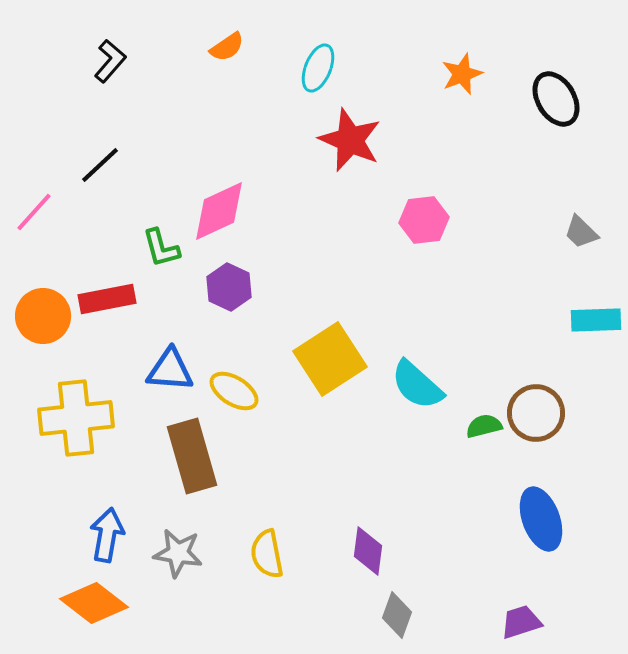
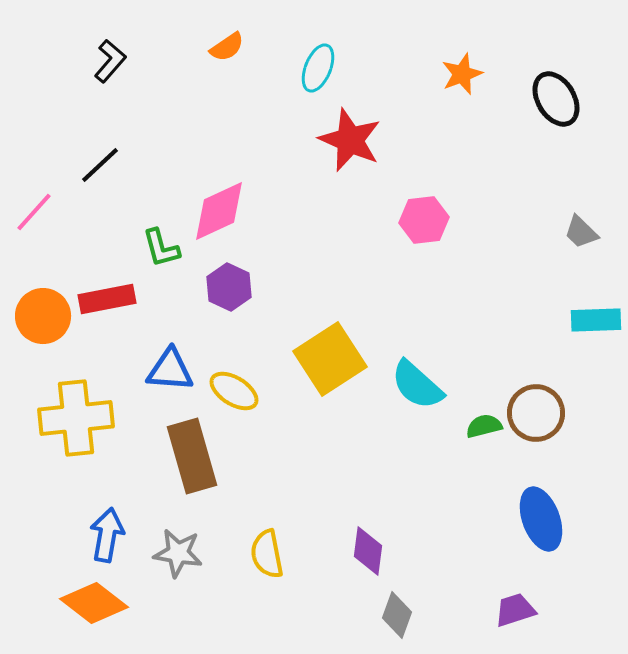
purple trapezoid: moved 6 px left, 12 px up
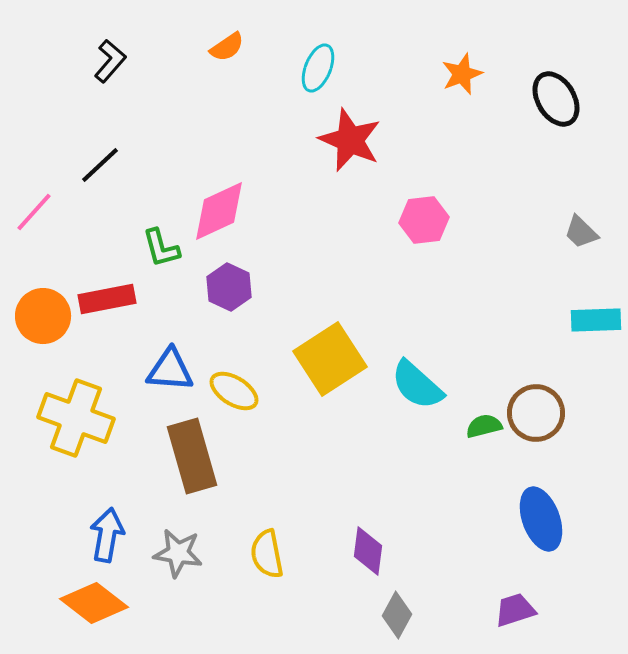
yellow cross: rotated 26 degrees clockwise
gray diamond: rotated 9 degrees clockwise
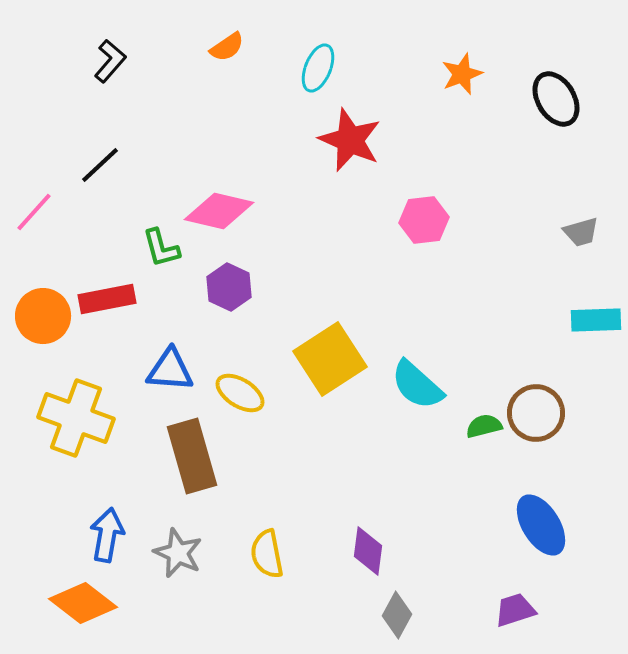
pink diamond: rotated 38 degrees clockwise
gray trapezoid: rotated 60 degrees counterclockwise
yellow ellipse: moved 6 px right, 2 px down
blue ellipse: moved 6 px down; rotated 12 degrees counterclockwise
gray star: rotated 15 degrees clockwise
orange diamond: moved 11 px left
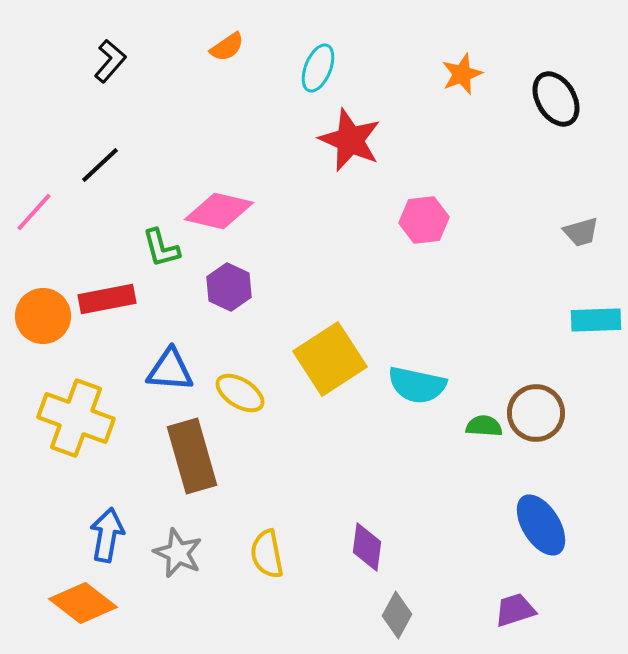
cyan semicircle: rotated 30 degrees counterclockwise
green semicircle: rotated 18 degrees clockwise
purple diamond: moved 1 px left, 4 px up
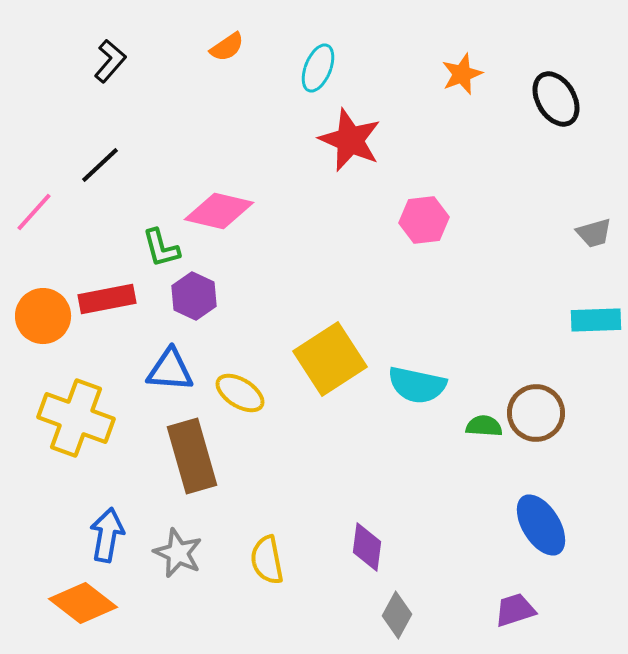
gray trapezoid: moved 13 px right, 1 px down
purple hexagon: moved 35 px left, 9 px down
yellow semicircle: moved 6 px down
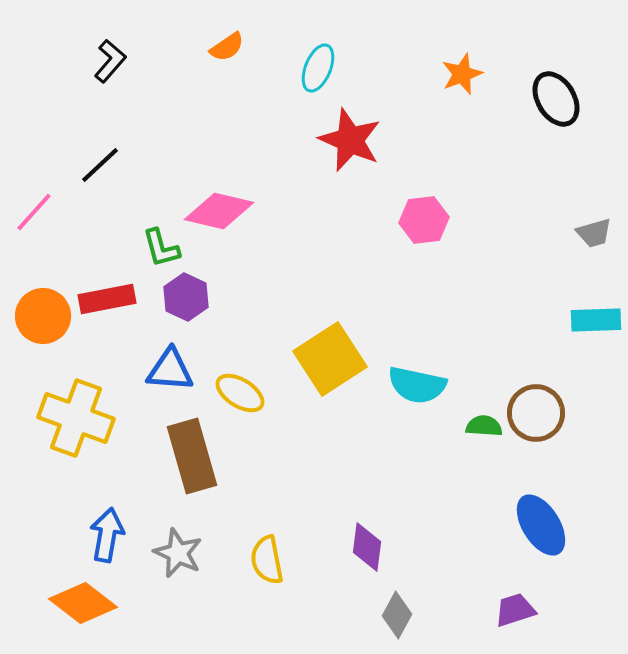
purple hexagon: moved 8 px left, 1 px down
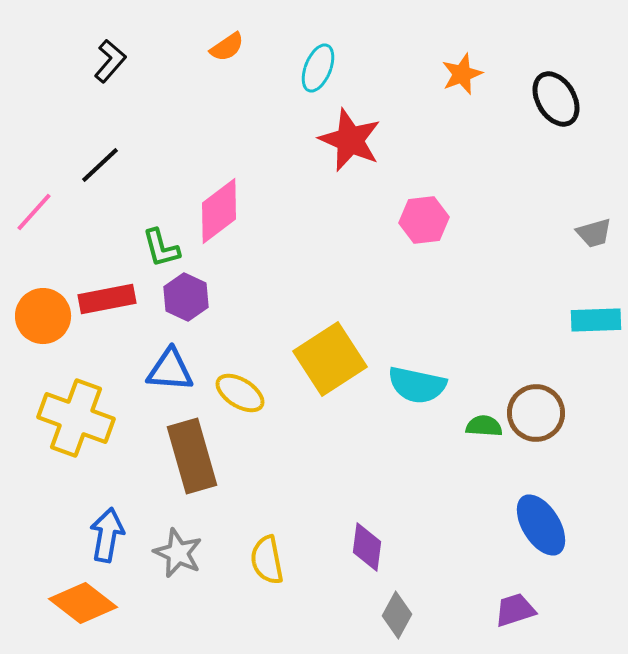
pink diamond: rotated 50 degrees counterclockwise
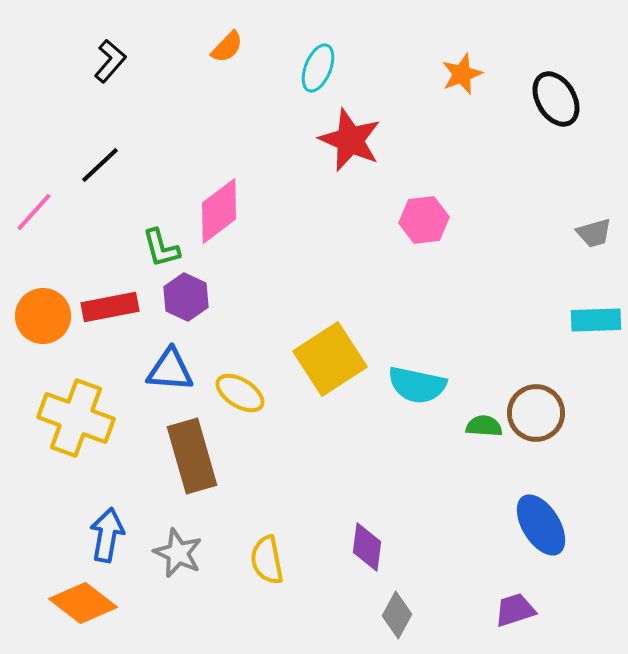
orange semicircle: rotated 12 degrees counterclockwise
red rectangle: moved 3 px right, 8 px down
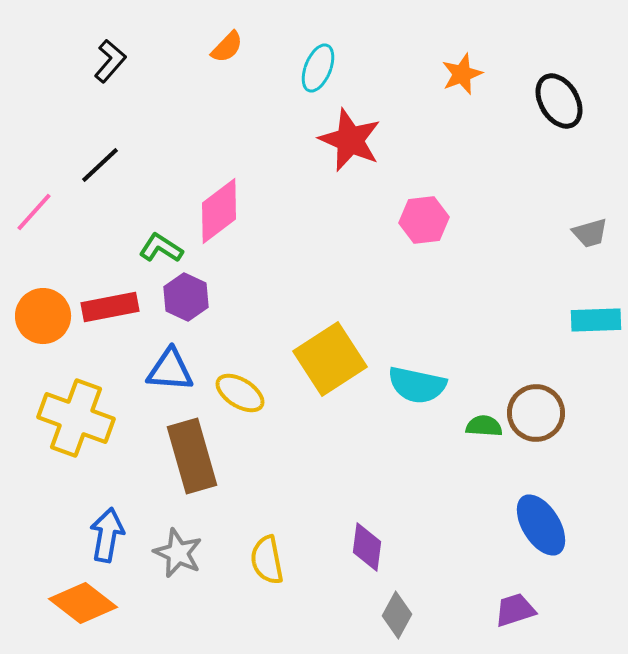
black ellipse: moved 3 px right, 2 px down
gray trapezoid: moved 4 px left
green L-shape: rotated 138 degrees clockwise
